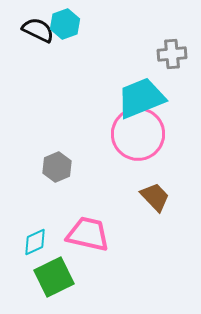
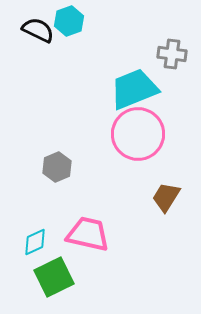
cyan hexagon: moved 4 px right, 3 px up
gray cross: rotated 12 degrees clockwise
cyan trapezoid: moved 7 px left, 9 px up
brown trapezoid: moved 11 px right; rotated 104 degrees counterclockwise
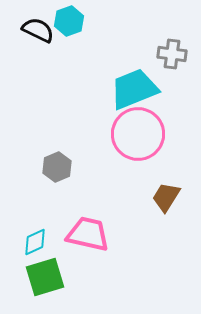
green square: moved 9 px left; rotated 9 degrees clockwise
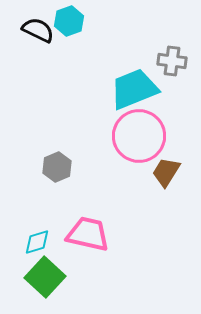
gray cross: moved 7 px down
pink circle: moved 1 px right, 2 px down
brown trapezoid: moved 25 px up
cyan diamond: moved 2 px right; rotated 8 degrees clockwise
green square: rotated 30 degrees counterclockwise
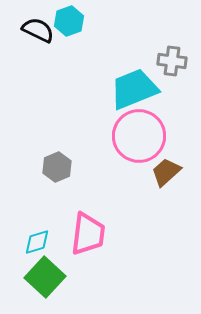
brown trapezoid: rotated 16 degrees clockwise
pink trapezoid: rotated 84 degrees clockwise
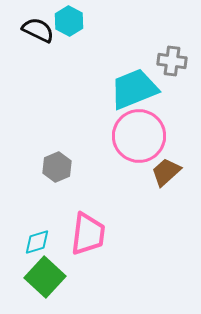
cyan hexagon: rotated 12 degrees counterclockwise
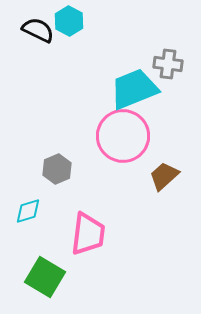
gray cross: moved 4 px left, 3 px down
pink circle: moved 16 px left
gray hexagon: moved 2 px down
brown trapezoid: moved 2 px left, 4 px down
cyan diamond: moved 9 px left, 31 px up
green square: rotated 12 degrees counterclockwise
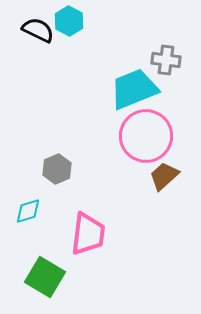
gray cross: moved 2 px left, 4 px up
pink circle: moved 23 px right
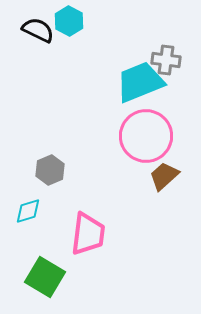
cyan trapezoid: moved 6 px right, 7 px up
gray hexagon: moved 7 px left, 1 px down
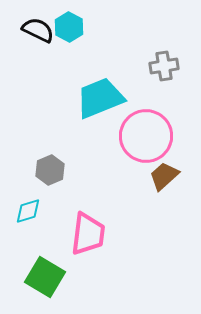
cyan hexagon: moved 6 px down
gray cross: moved 2 px left, 6 px down; rotated 16 degrees counterclockwise
cyan trapezoid: moved 40 px left, 16 px down
